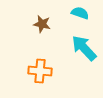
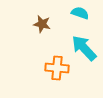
orange cross: moved 17 px right, 3 px up
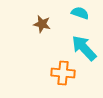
orange cross: moved 6 px right, 5 px down
